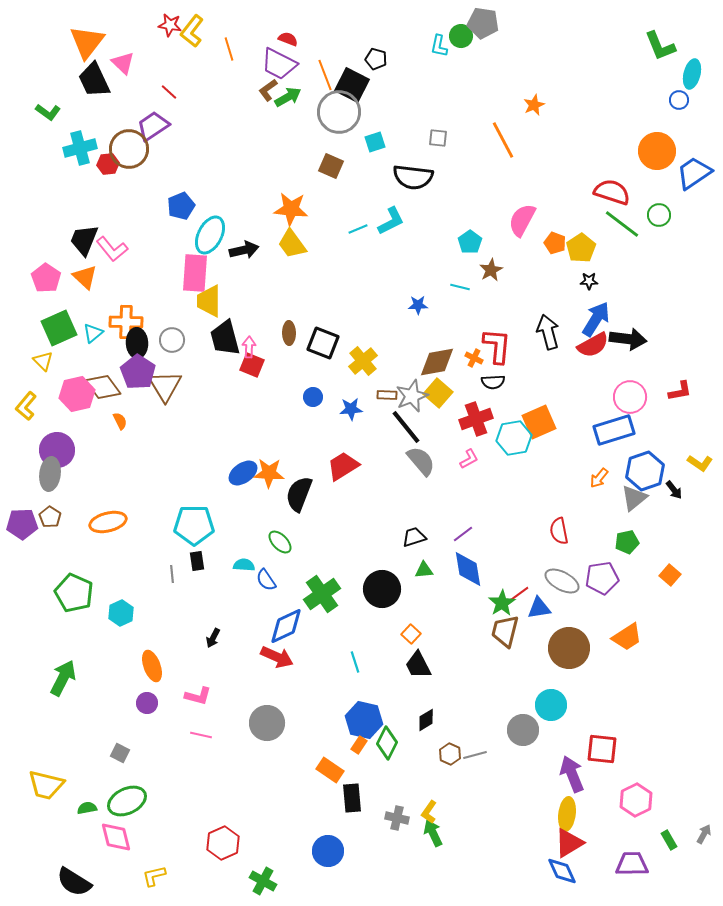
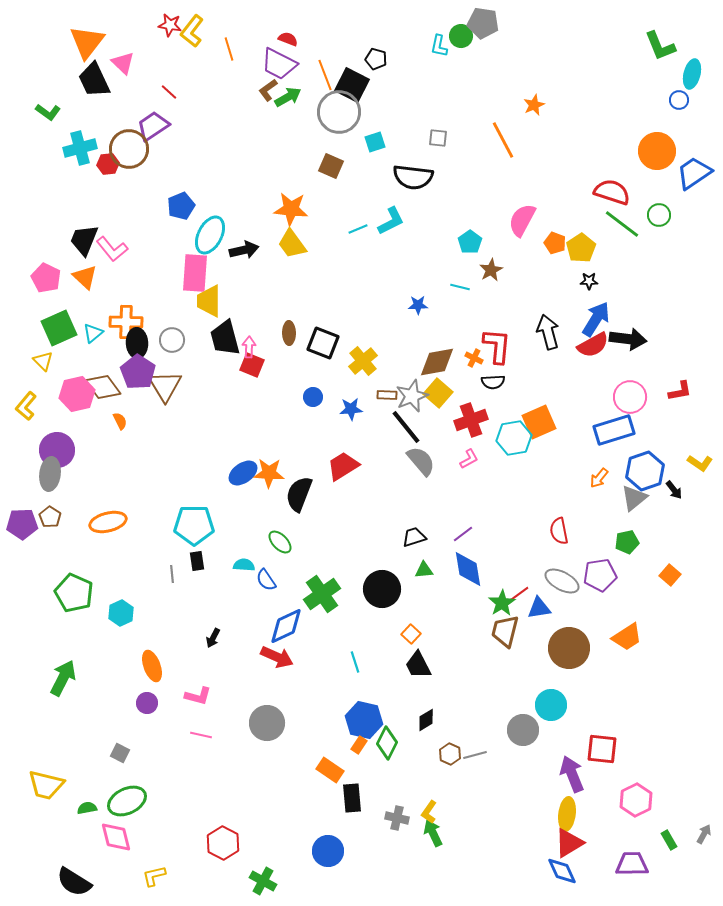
pink pentagon at (46, 278): rotated 8 degrees counterclockwise
red cross at (476, 419): moved 5 px left, 1 px down
purple pentagon at (602, 578): moved 2 px left, 3 px up
red hexagon at (223, 843): rotated 8 degrees counterclockwise
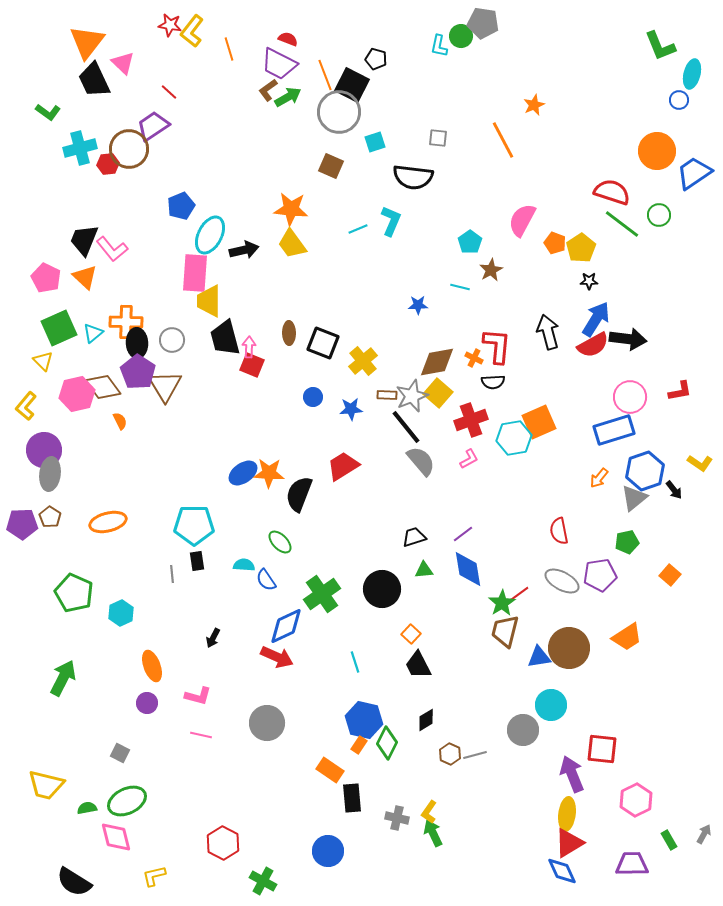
cyan L-shape at (391, 221): rotated 40 degrees counterclockwise
purple circle at (57, 450): moved 13 px left
blue triangle at (539, 608): moved 49 px down
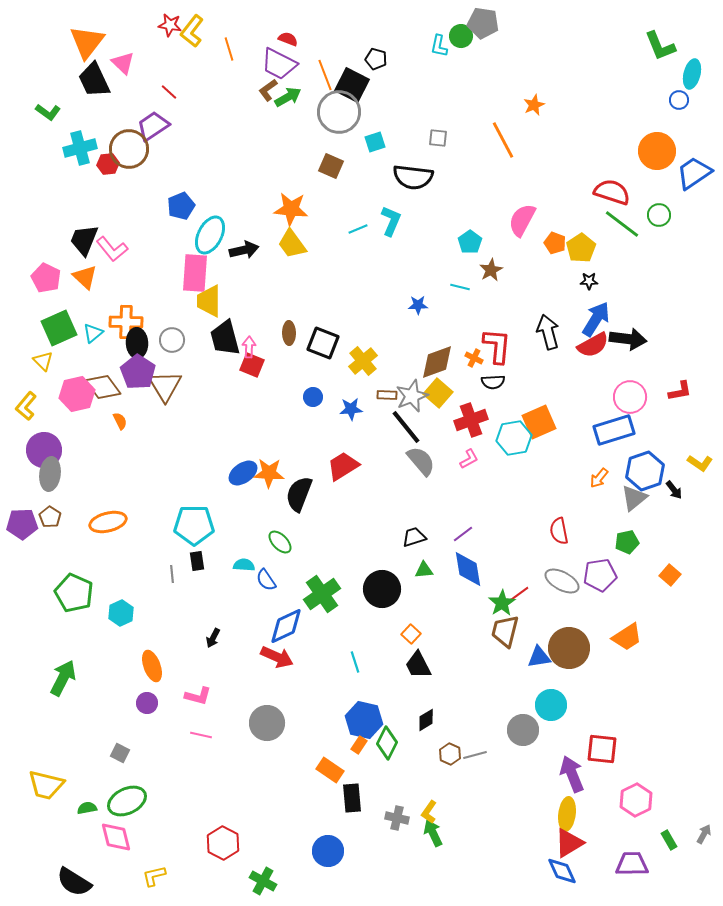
brown diamond at (437, 362): rotated 9 degrees counterclockwise
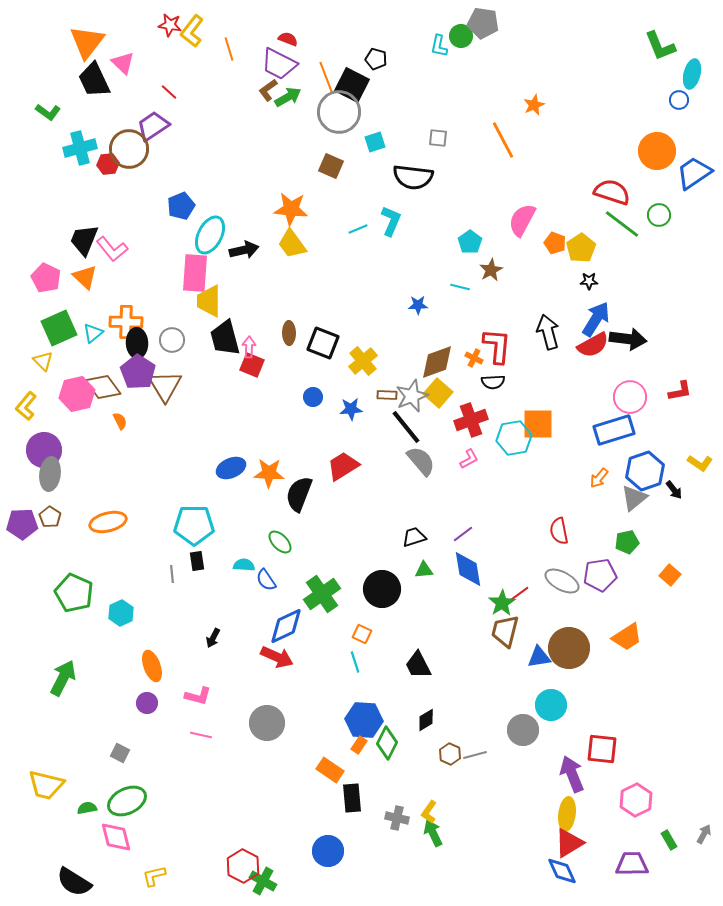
orange line at (325, 75): moved 1 px right, 2 px down
orange square at (539, 422): moved 1 px left, 2 px down; rotated 24 degrees clockwise
blue ellipse at (243, 473): moved 12 px left, 5 px up; rotated 12 degrees clockwise
orange square at (411, 634): moved 49 px left; rotated 18 degrees counterclockwise
blue hexagon at (364, 720): rotated 9 degrees counterclockwise
red hexagon at (223, 843): moved 20 px right, 23 px down
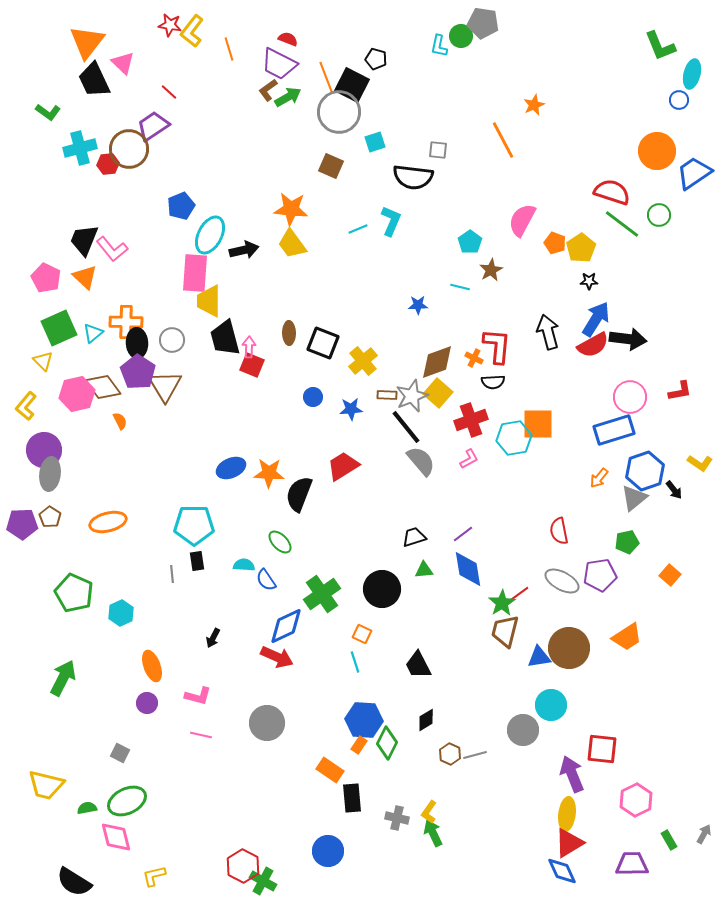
gray square at (438, 138): moved 12 px down
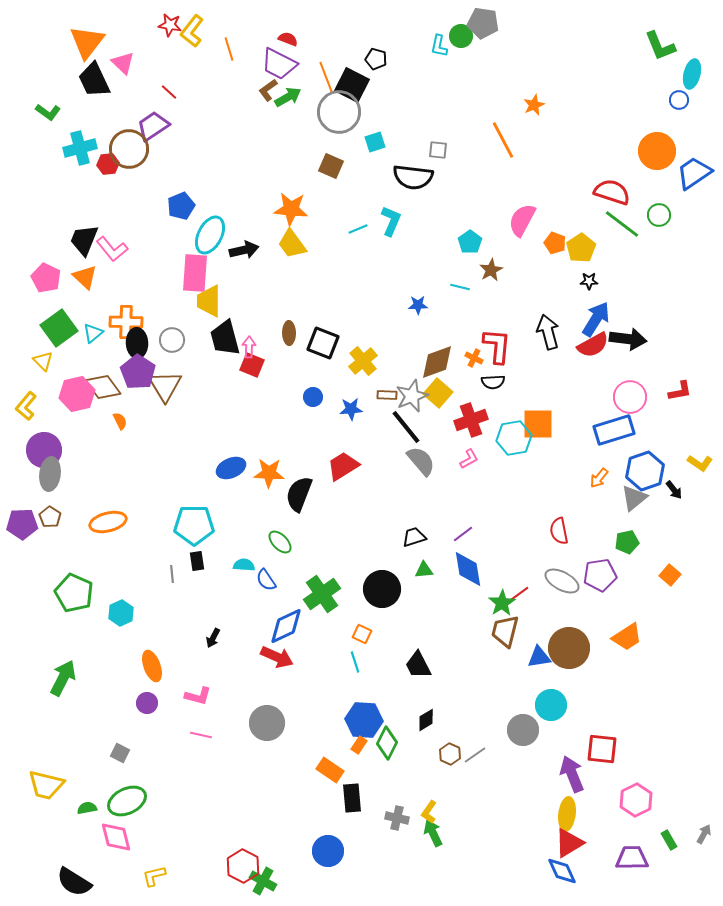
green square at (59, 328): rotated 12 degrees counterclockwise
gray line at (475, 755): rotated 20 degrees counterclockwise
purple trapezoid at (632, 864): moved 6 px up
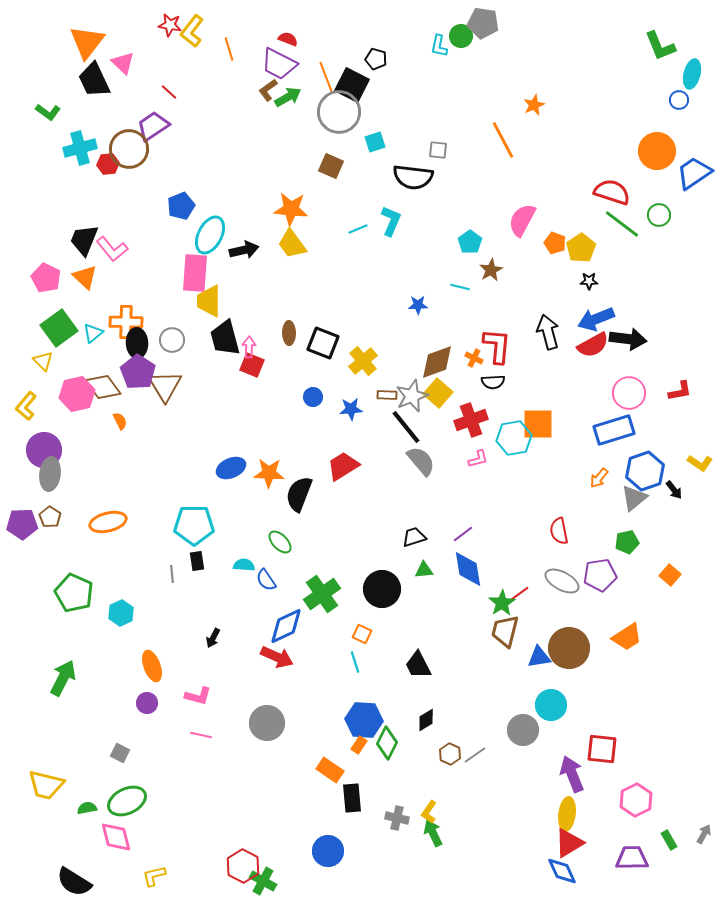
blue arrow at (596, 319): rotated 144 degrees counterclockwise
pink circle at (630, 397): moved 1 px left, 4 px up
pink L-shape at (469, 459): moved 9 px right; rotated 15 degrees clockwise
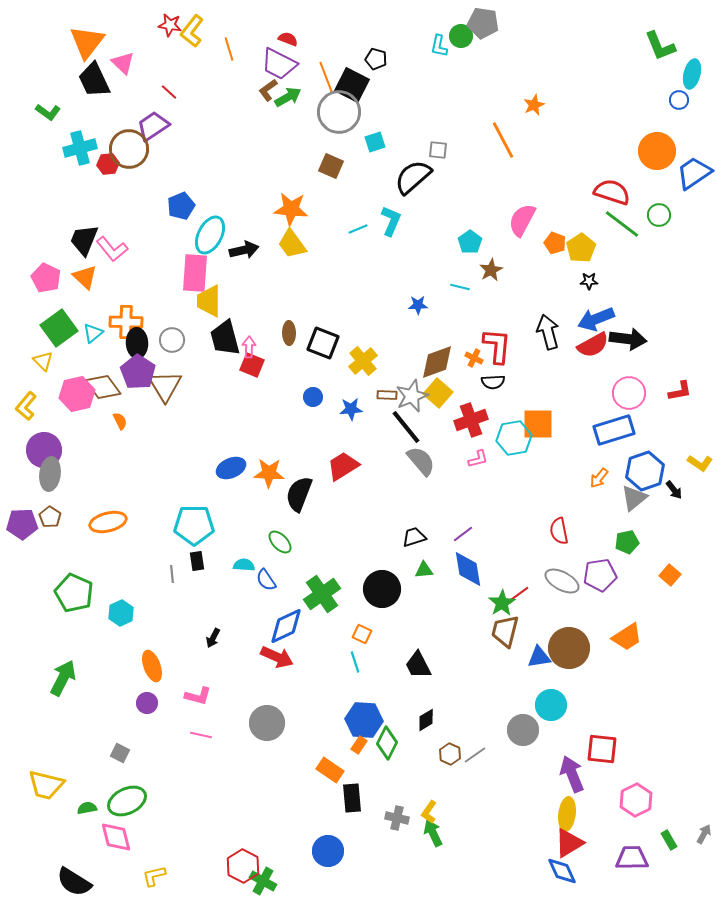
black semicircle at (413, 177): rotated 132 degrees clockwise
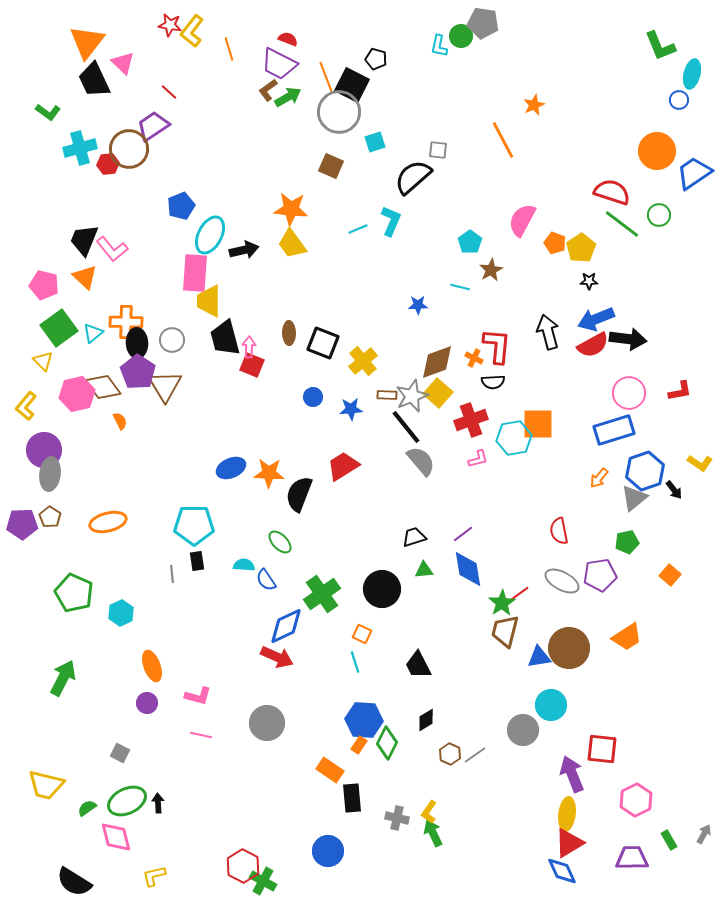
pink pentagon at (46, 278): moved 2 px left, 7 px down; rotated 12 degrees counterclockwise
black arrow at (213, 638): moved 55 px left, 165 px down; rotated 150 degrees clockwise
green semicircle at (87, 808): rotated 24 degrees counterclockwise
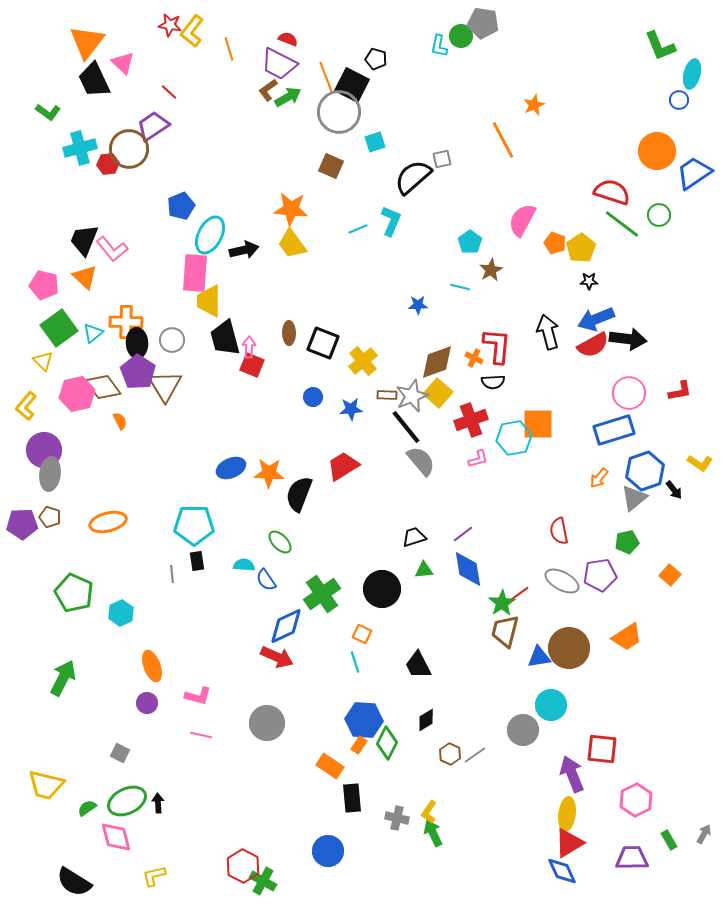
gray square at (438, 150): moved 4 px right, 9 px down; rotated 18 degrees counterclockwise
brown pentagon at (50, 517): rotated 15 degrees counterclockwise
orange rectangle at (330, 770): moved 4 px up
